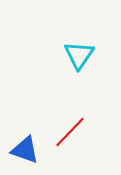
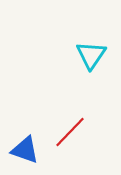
cyan triangle: moved 12 px right
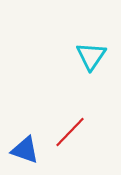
cyan triangle: moved 1 px down
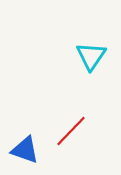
red line: moved 1 px right, 1 px up
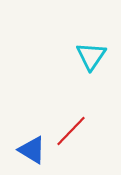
blue triangle: moved 7 px right; rotated 12 degrees clockwise
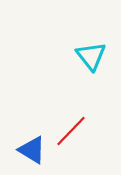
cyan triangle: rotated 12 degrees counterclockwise
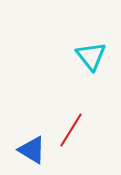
red line: moved 1 px up; rotated 12 degrees counterclockwise
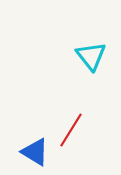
blue triangle: moved 3 px right, 2 px down
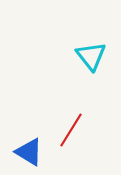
blue triangle: moved 6 px left
